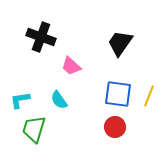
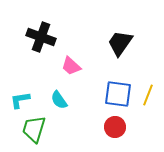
yellow line: moved 1 px left, 1 px up
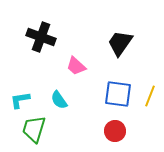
pink trapezoid: moved 5 px right
yellow line: moved 2 px right, 1 px down
red circle: moved 4 px down
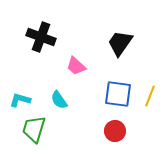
cyan L-shape: rotated 25 degrees clockwise
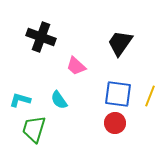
red circle: moved 8 px up
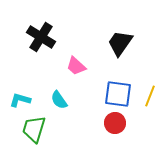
black cross: rotated 12 degrees clockwise
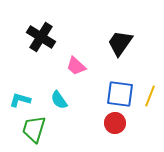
blue square: moved 2 px right
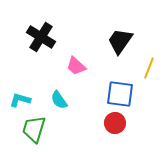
black trapezoid: moved 2 px up
yellow line: moved 1 px left, 28 px up
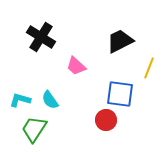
black trapezoid: rotated 28 degrees clockwise
cyan semicircle: moved 9 px left
red circle: moved 9 px left, 3 px up
green trapezoid: rotated 16 degrees clockwise
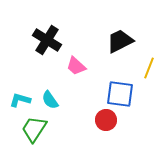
black cross: moved 6 px right, 3 px down
